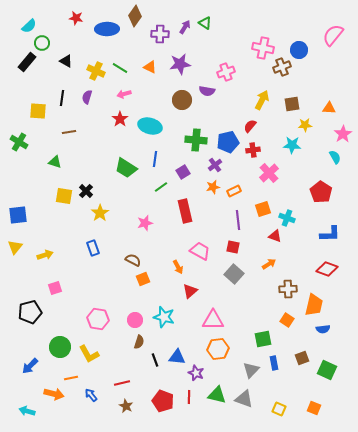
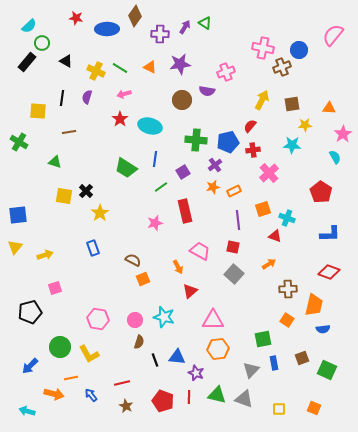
pink star at (145, 223): moved 10 px right
red diamond at (327, 269): moved 2 px right, 3 px down
yellow square at (279, 409): rotated 24 degrees counterclockwise
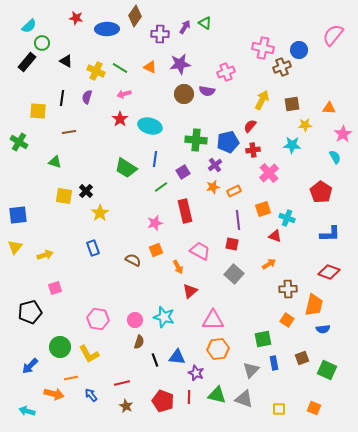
brown circle at (182, 100): moved 2 px right, 6 px up
red square at (233, 247): moved 1 px left, 3 px up
orange square at (143, 279): moved 13 px right, 29 px up
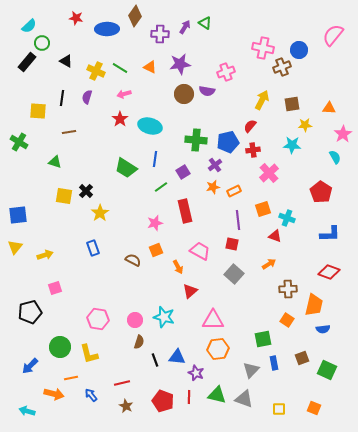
yellow L-shape at (89, 354): rotated 15 degrees clockwise
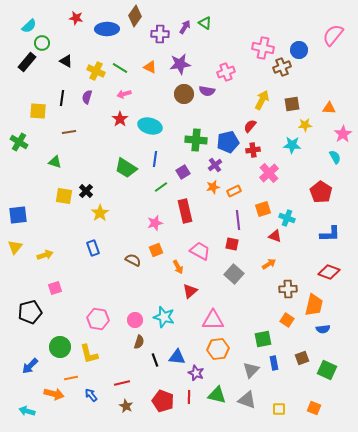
gray triangle at (244, 399): moved 3 px right, 1 px down
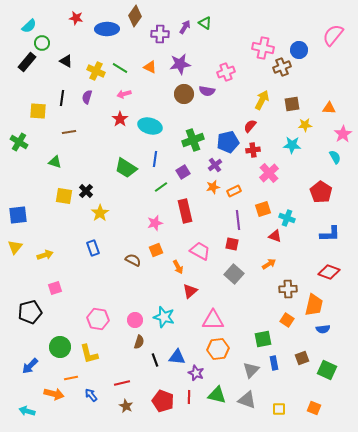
green cross at (196, 140): moved 3 px left; rotated 25 degrees counterclockwise
